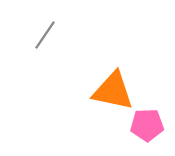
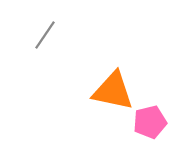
pink pentagon: moved 3 px right, 3 px up; rotated 12 degrees counterclockwise
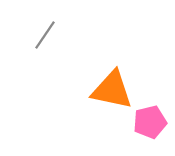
orange triangle: moved 1 px left, 1 px up
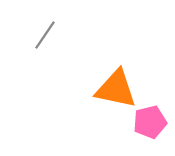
orange triangle: moved 4 px right, 1 px up
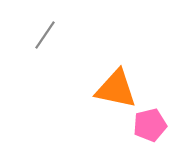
pink pentagon: moved 3 px down
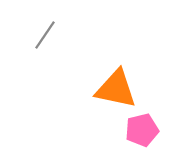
pink pentagon: moved 8 px left, 5 px down
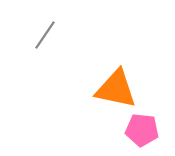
pink pentagon: rotated 20 degrees clockwise
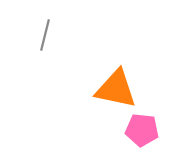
gray line: rotated 20 degrees counterclockwise
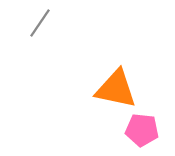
gray line: moved 5 px left, 12 px up; rotated 20 degrees clockwise
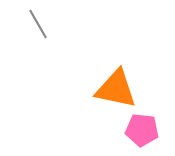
gray line: moved 2 px left, 1 px down; rotated 64 degrees counterclockwise
